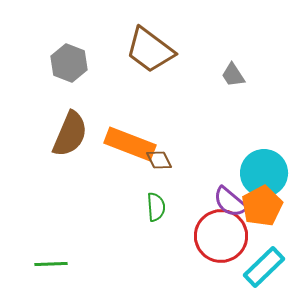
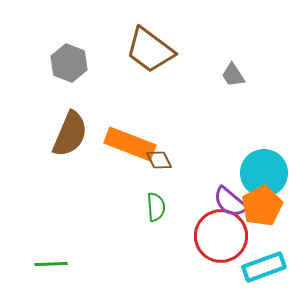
cyan rectangle: rotated 24 degrees clockwise
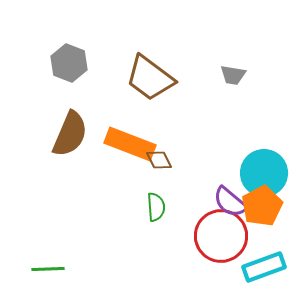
brown trapezoid: moved 28 px down
gray trapezoid: rotated 48 degrees counterclockwise
green line: moved 3 px left, 5 px down
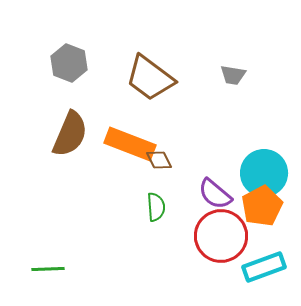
purple semicircle: moved 15 px left, 8 px up
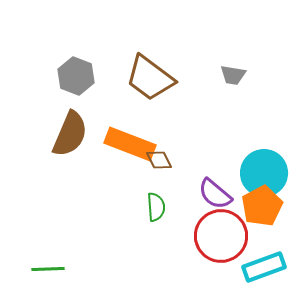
gray hexagon: moved 7 px right, 13 px down
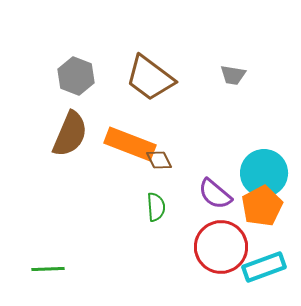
red circle: moved 11 px down
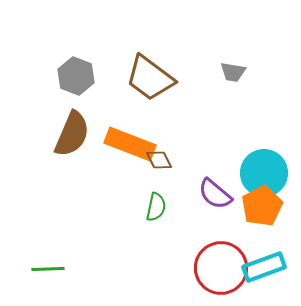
gray trapezoid: moved 3 px up
brown semicircle: moved 2 px right
green semicircle: rotated 16 degrees clockwise
red circle: moved 21 px down
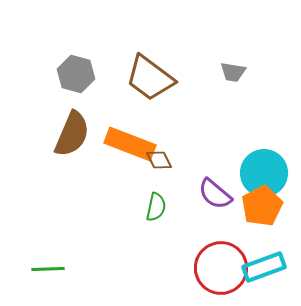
gray hexagon: moved 2 px up; rotated 6 degrees counterclockwise
